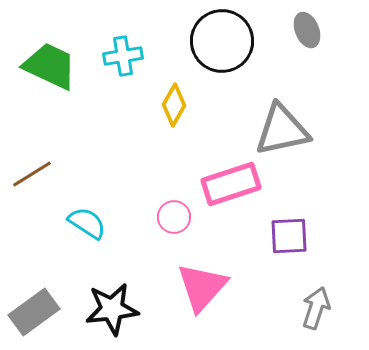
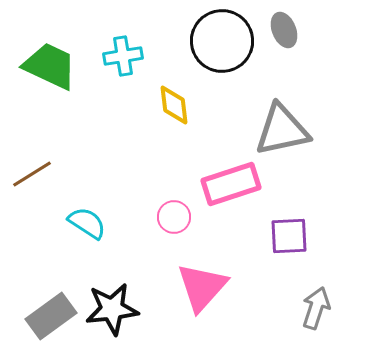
gray ellipse: moved 23 px left
yellow diamond: rotated 36 degrees counterclockwise
gray rectangle: moved 17 px right, 4 px down
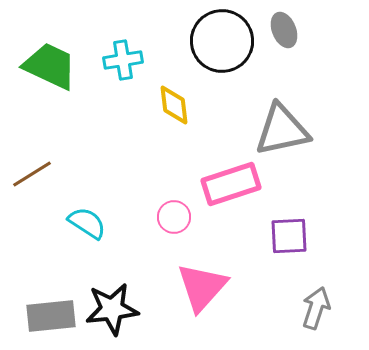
cyan cross: moved 4 px down
gray rectangle: rotated 30 degrees clockwise
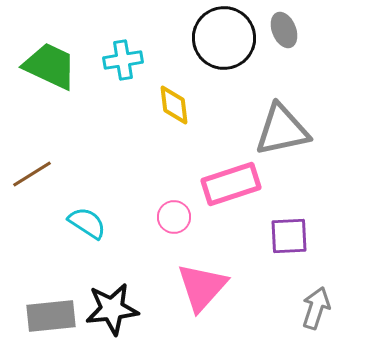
black circle: moved 2 px right, 3 px up
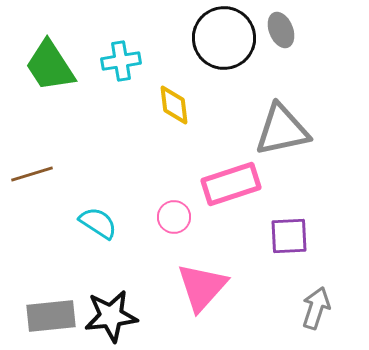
gray ellipse: moved 3 px left
cyan cross: moved 2 px left, 1 px down
green trapezoid: rotated 148 degrees counterclockwise
brown line: rotated 15 degrees clockwise
cyan semicircle: moved 11 px right
black star: moved 1 px left, 7 px down
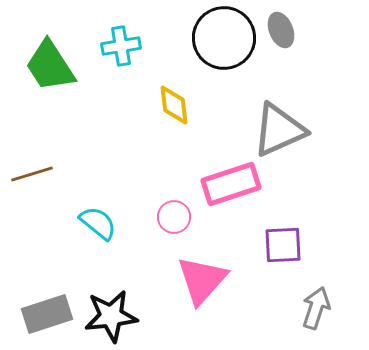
cyan cross: moved 15 px up
gray triangle: moved 3 px left; rotated 12 degrees counterclockwise
cyan semicircle: rotated 6 degrees clockwise
purple square: moved 6 px left, 9 px down
pink triangle: moved 7 px up
gray rectangle: moved 4 px left, 2 px up; rotated 12 degrees counterclockwise
